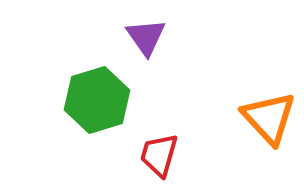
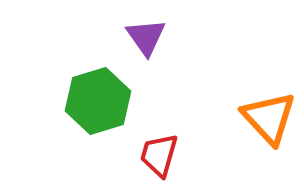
green hexagon: moved 1 px right, 1 px down
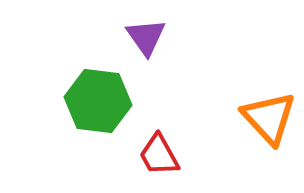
green hexagon: rotated 24 degrees clockwise
red trapezoid: rotated 45 degrees counterclockwise
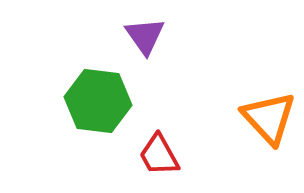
purple triangle: moved 1 px left, 1 px up
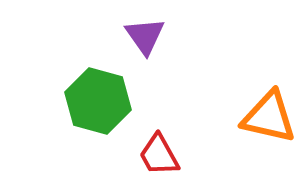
green hexagon: rotated 8 degrees clockwise
orange triangle: moved 1 px up; rotated 34 degrees counterclockwise
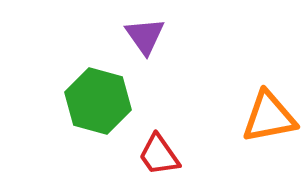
orange triangle: rotated 24 degrees counterclockwise
red trapezoid: rotated 6 degrees counterclockwise
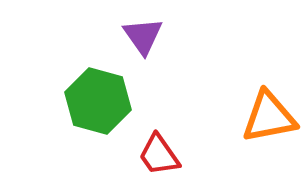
purple triangle: moved 2 px left
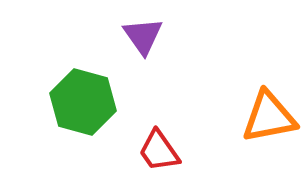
green hexagon: moved 15 px left, 1 px down
red trapezoid: moved 4 px up
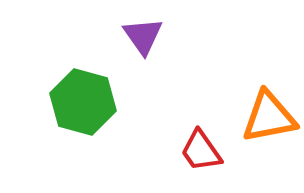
red trapezoid: moved 42 px right
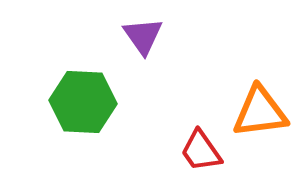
green hexagon: rotated 12 degrees counterclockwise
orange triangle: moved 9 px left, 5 px up; rotated 4 degrees clockwise
